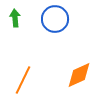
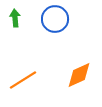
orange line: rotated 32 degrees clockwise
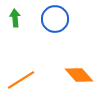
orange diamond: rotated 72 degrees clockwise
orange line: moved 2 px left
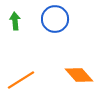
green arrow: moved 3 px down
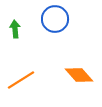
green arrow: moved 8 px down
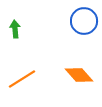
blue circle: moved 29 px right, 2 px down
orange line: moved 1 px right, 1 px up
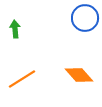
blue circle: moved 1 px right, 3 px up
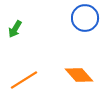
green arrow: rotated 144 degrees counterclockwise
orange line: moved 2 px right, 1 px down
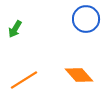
blue circle: moved 1 px right, 1 px down
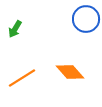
orange diamond: moved 9 px left, 3 px up
orange line: moved 2 px left, 2 px up
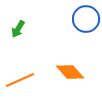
green arrow: moved 3 px right
orange line: moved 2 px left, 2 px down; rotated 8 degrees clockwise
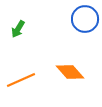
blue circle: moved 1 px left
orange line: moved 1 px right
